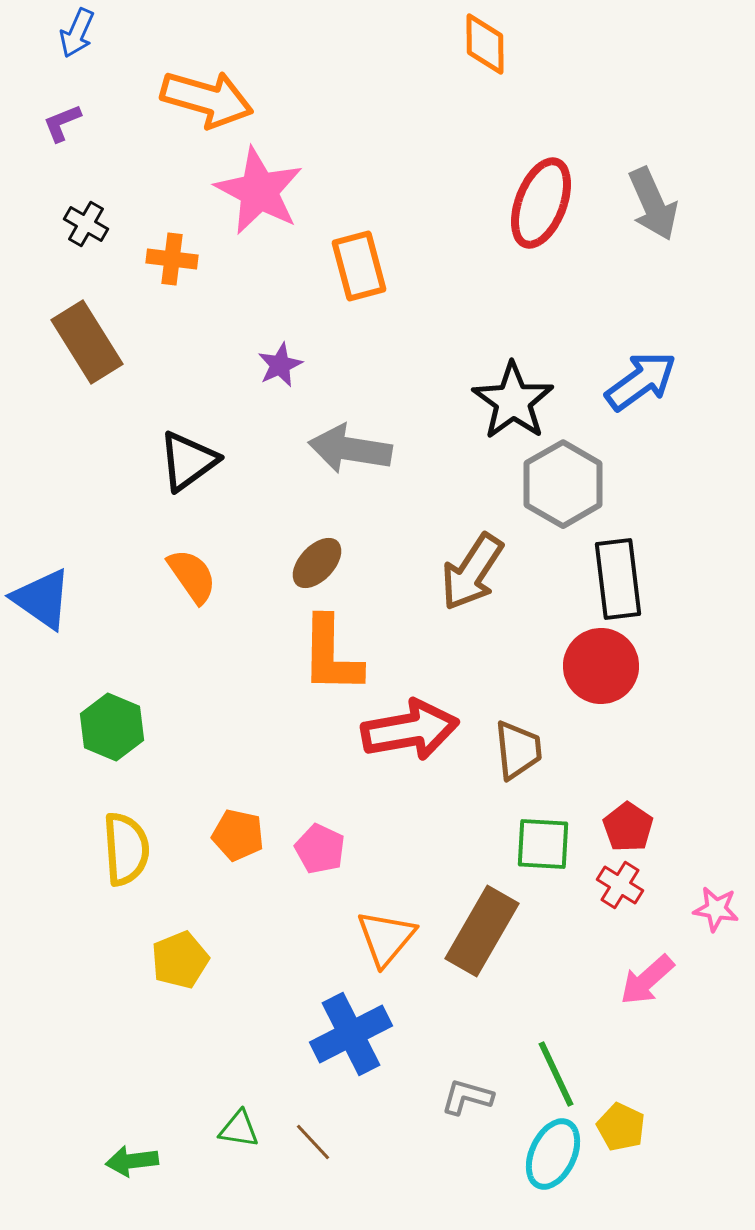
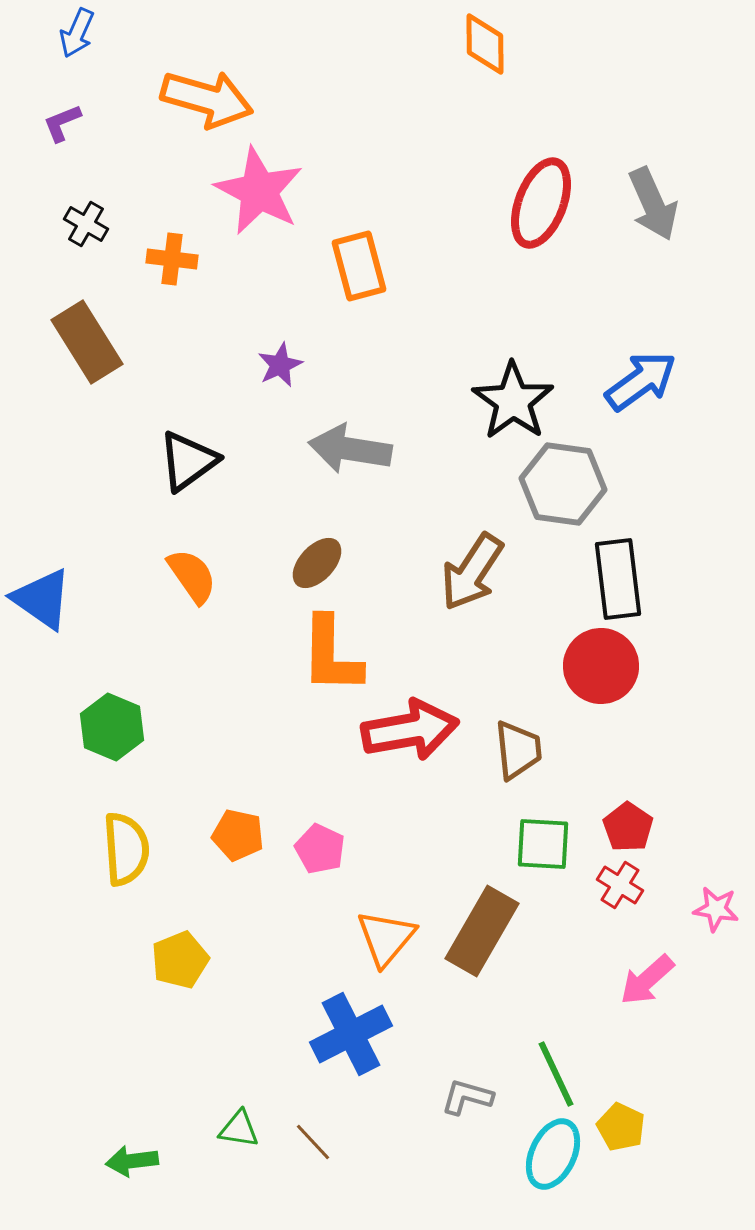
gray hexagon at (563, 484): rotated 22 degrees counterclockwise
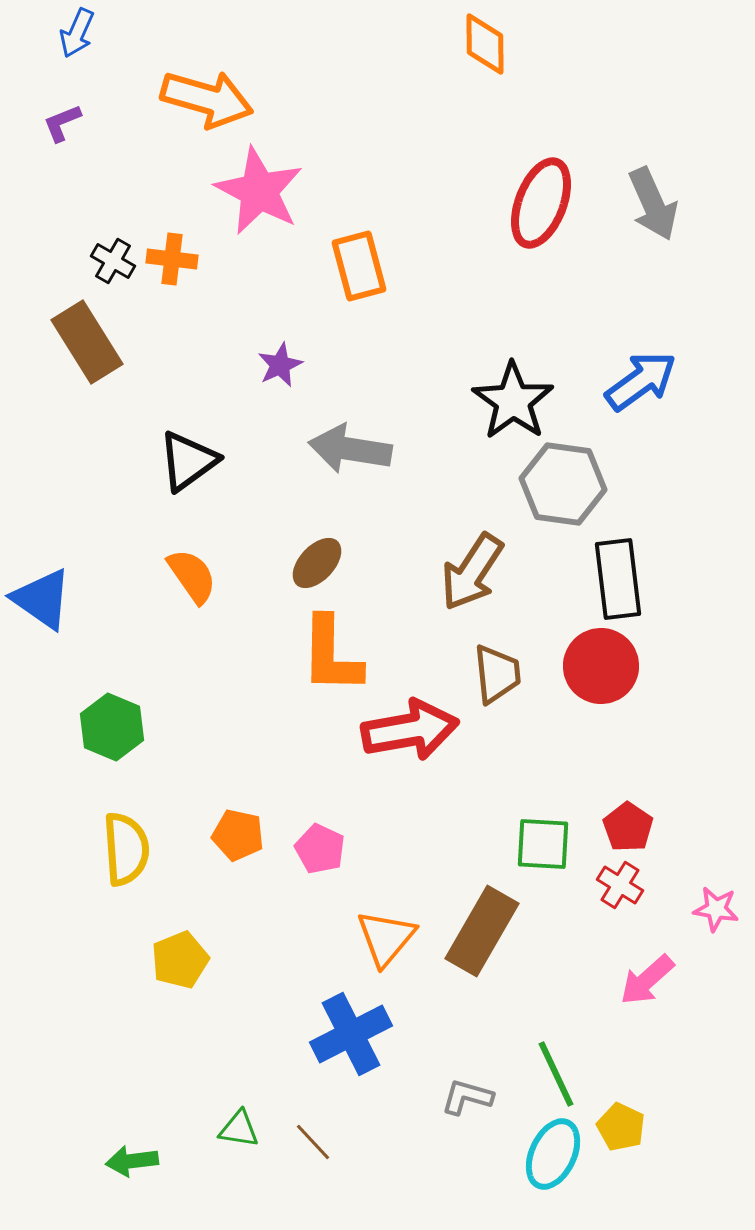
black cross at (86, 224): moved 27 px right, 37 px down
brown trapezoid at (518, 750): moved 21 px left, 76 px up
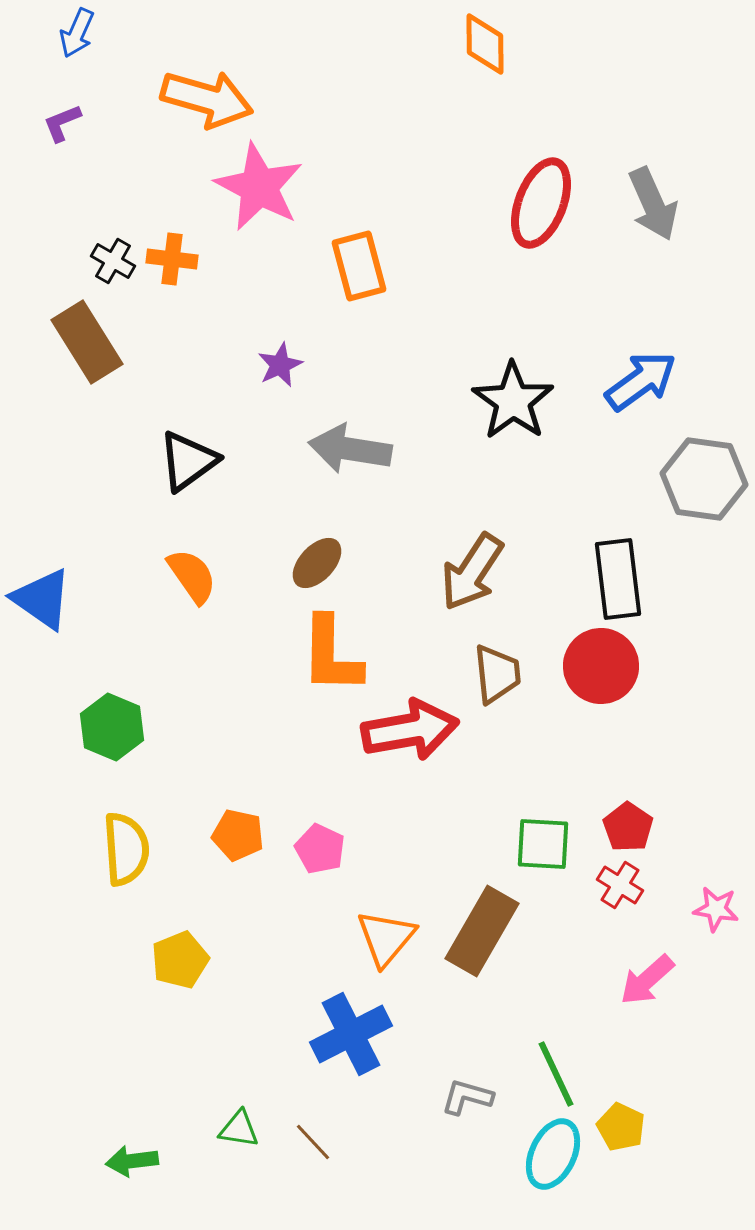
pink star at (259, 191): moved 4 px up
gray hexagon at (563, 484): moved 141 px right, 5 px up
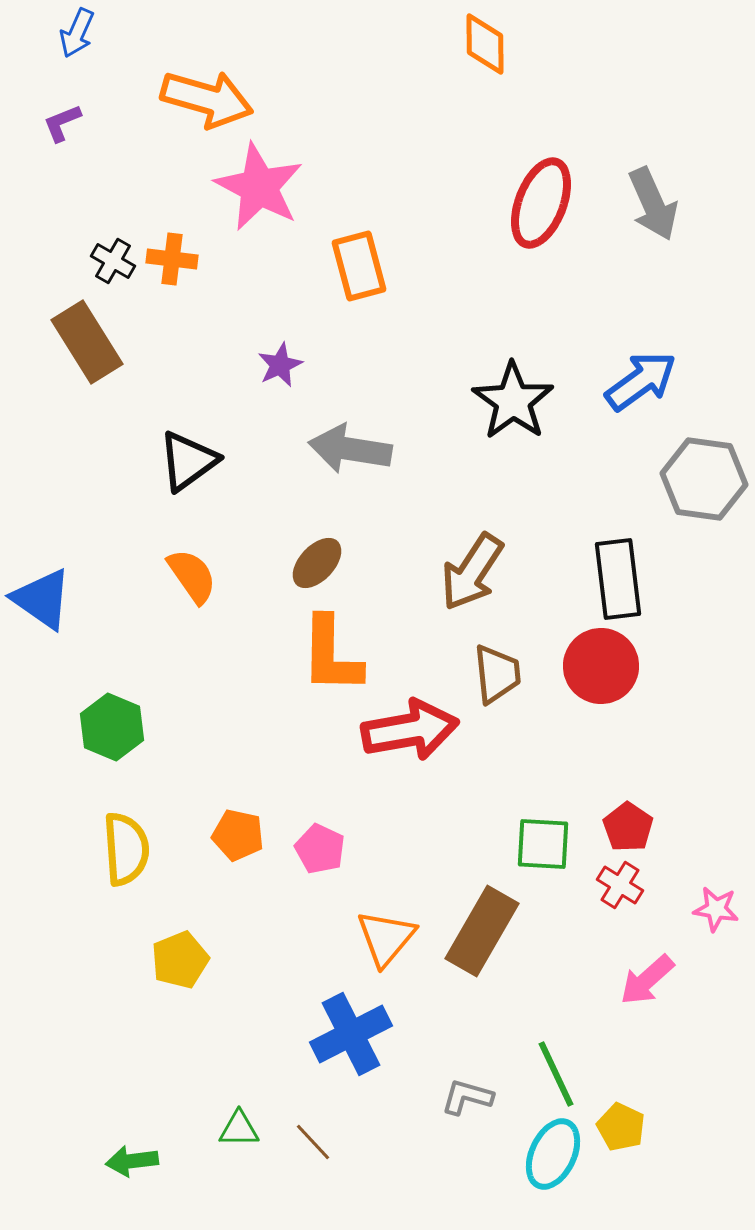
green triangle at (239, 1129): rotated 9 degrees counterclockwise
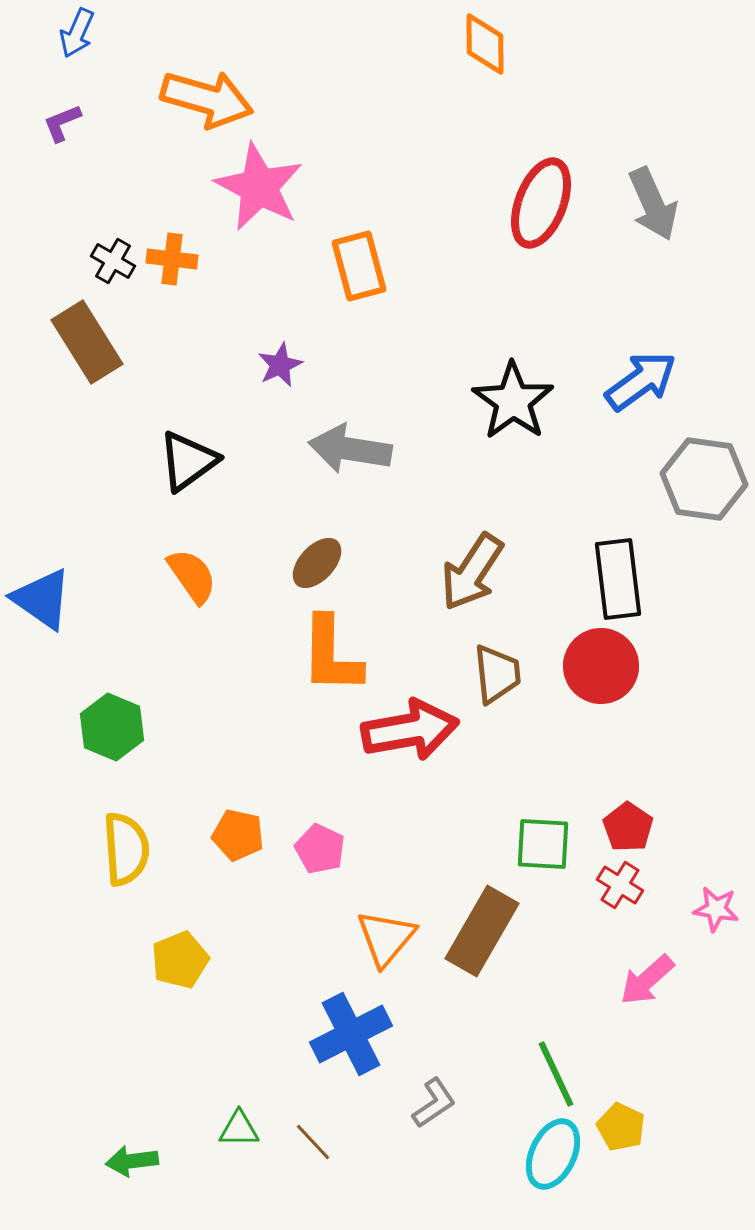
gray L-shape at (467, 1097): moved 33 px left, 6 px down; rotated 130 degrees clockwise
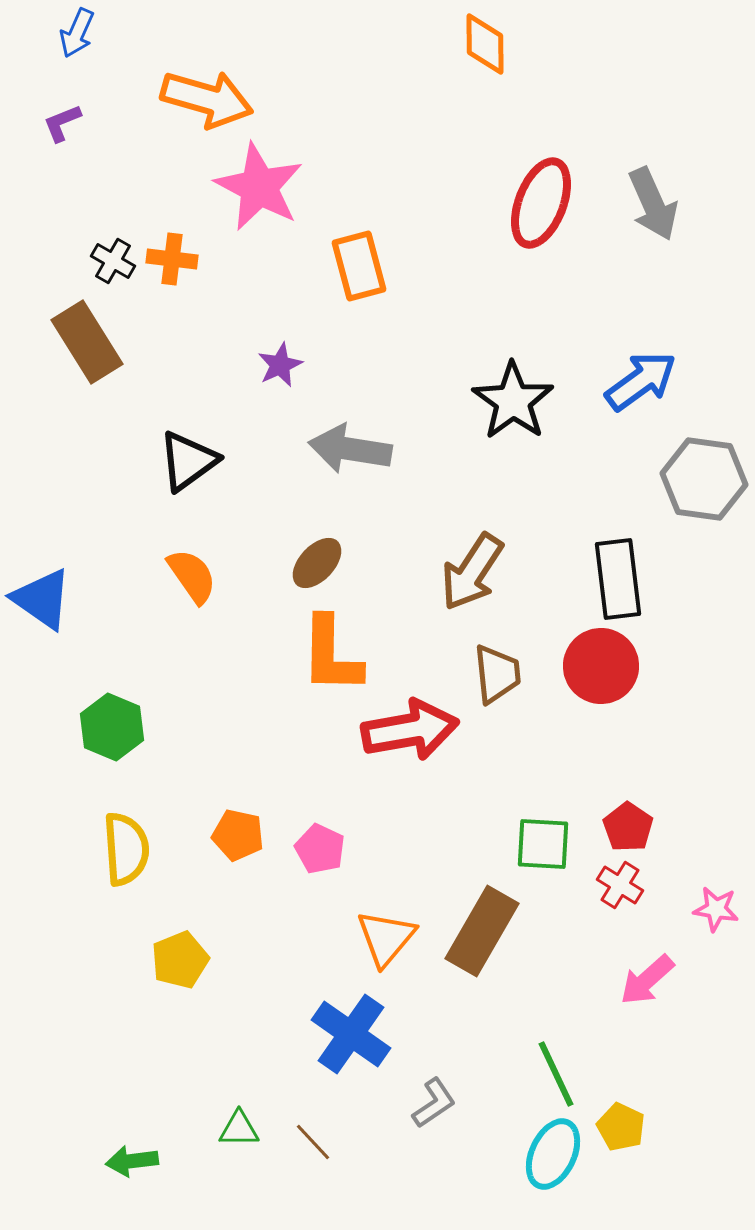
blue cross at (351, 1034): rotated 28 degrees counterclockwise
